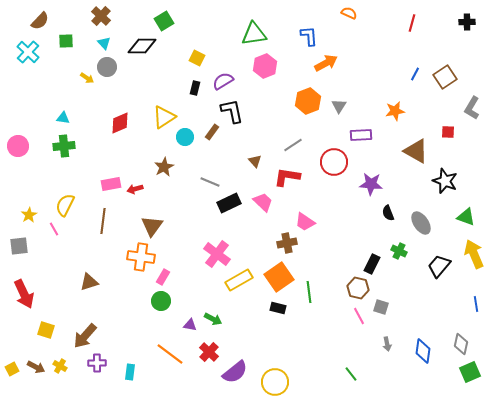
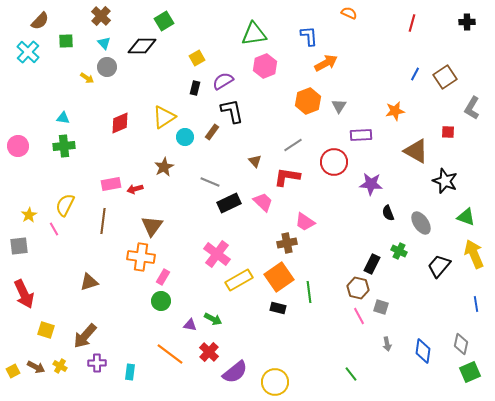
yellow square at (197, 58): rotated 35 degrees clockwise
yellow square at (12, 369): moved 1 px right, 2 px down
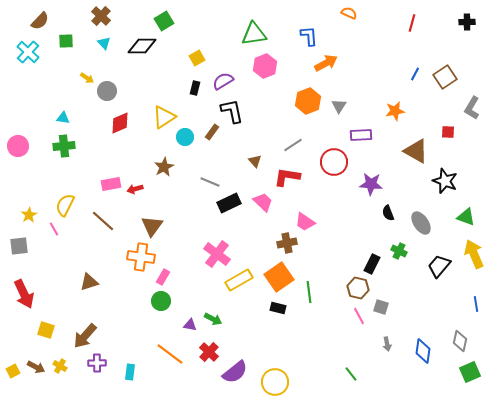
gray circle at (107, 67): moved 24 px down
brown line at (103, 221): rotated 55 degrees counterclockwise
gray diamond at (461, 344): moved 1 px left, 3 px up
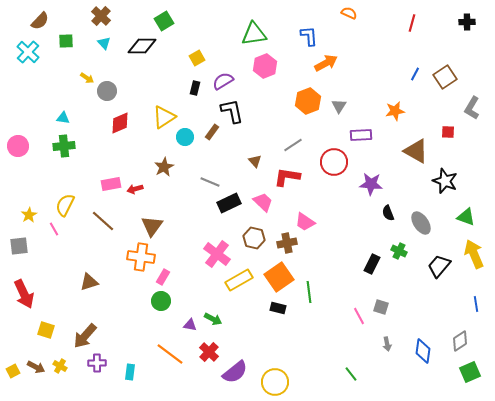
brown hexagon at (358, 288): moved 104 px left, 50 px up
gray diamond at (460, 341): rotated 45 degrees clockwise
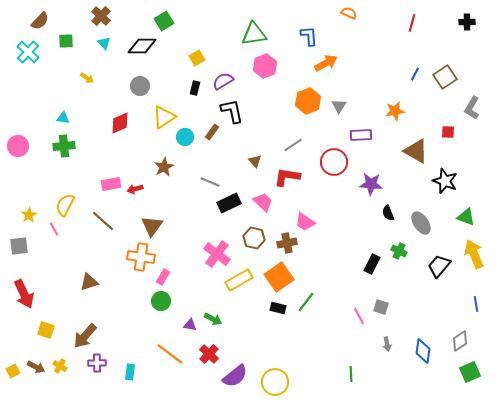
gray circle at (107, 91): moved 33 px right, 5 px up
green line at (309, 292): moved 3 px left, 10 px down; rotated 45 degrees clockwise
red cross at (209, 352): moved 2 px down
purple semicircle at (235, 372): moved 4 px down
green line at (351, 374): rotated 35 degrees clockwise
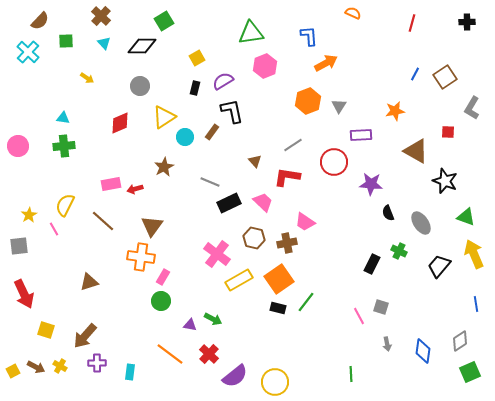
orange semicircle at (349, 13): moved 4 px right
green triangle at (254, 34): moved 3 px left, 1 px up
orange square at (279, 277): moved 2 px down
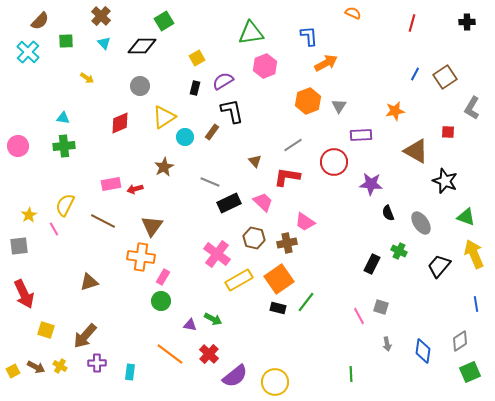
brown line at (103, 221): rotated 15 degrees counterclockwise
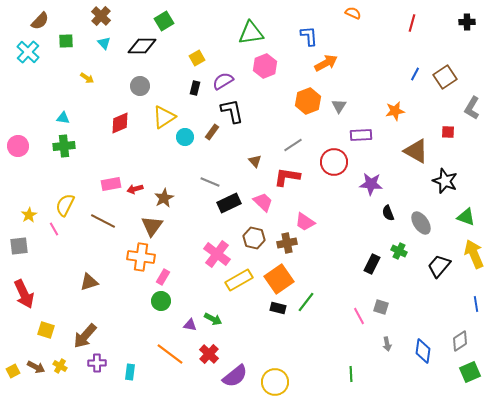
brown star at (164, 167): moved 31 px down
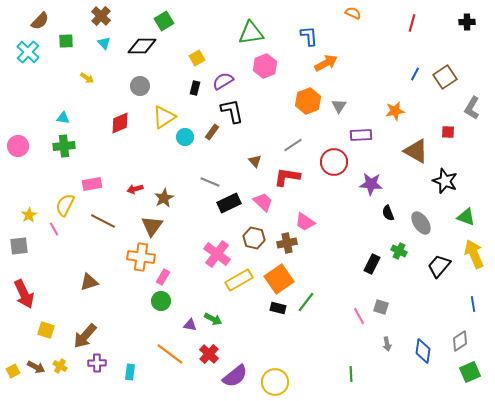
pink rectangle at (111, 184): moved 19 px left
blue line at (476, 304): moved 3 px left
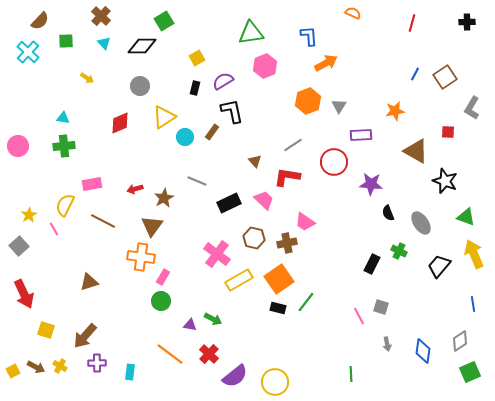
gray line at (210, 182): moved 13 px left, 1 px up
pink trapezoid at (263, 202): moved 1 px right, 2 px up
gray square at (19, 246): rotated 36 degrees counterclockwise
